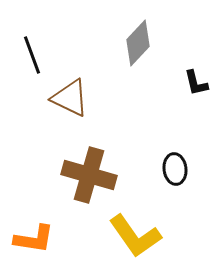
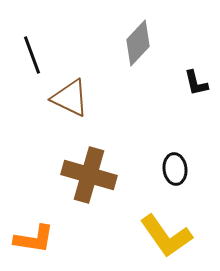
yellow L-shape: moved 31 px right
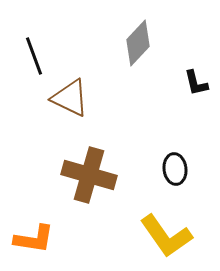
black line: moved 2 px right, 1 px down
